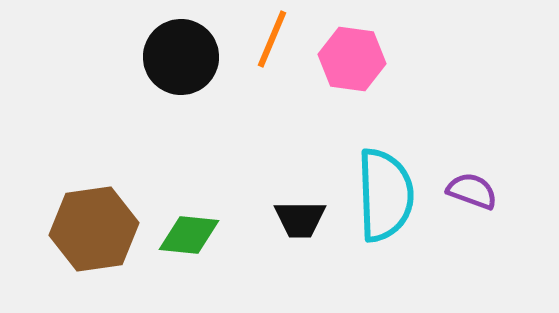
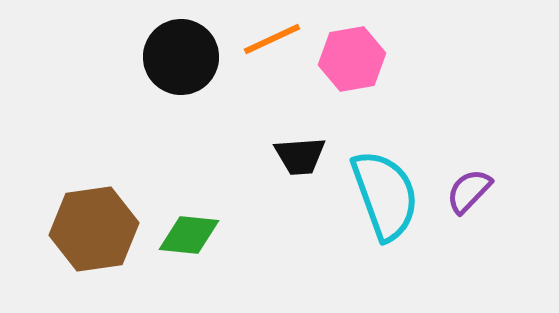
orange line: rotated 42 degrees clockwise
pink hexagon: rotated 18 degrees counterclockwise
purple semicircle: moved 3 px left; rotated 66 degrees counterclockwise
cyan semicircle: rotated 18 degrees counterclockwise
black trapezoid: moved 63 px up; rotated 4 degrees counterclockwise
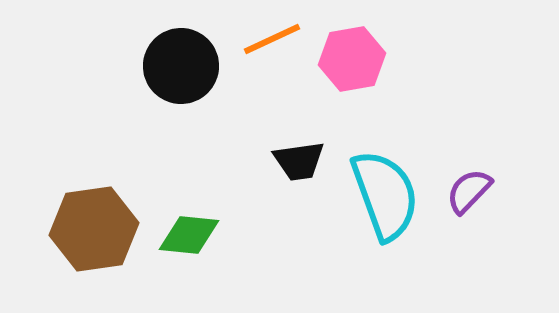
black circle: moved 9 px down
black trapezoid: moved 1 px left, 5 px down; rotated 4 degrees counterclockwise
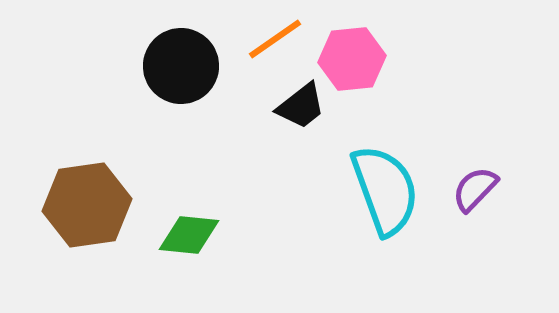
orange line: moved 3 px right; rotated 10 degrees counterclockwise
pink hexagon: rotated 4 degrees clockwise
black trapezoid: moved 2 px right, 55 px up; rotated 30 degrees counterclockwise
purple semicircle: moved 6 px right, 2 px up
cyan semicircle: moved 5 px up
brown hexagon: moved 7 px left, 24 px up
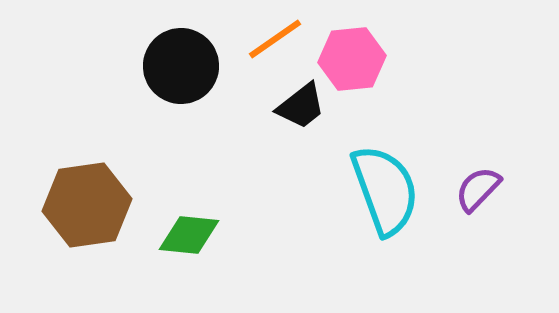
purple semicircle: moved 3 px right
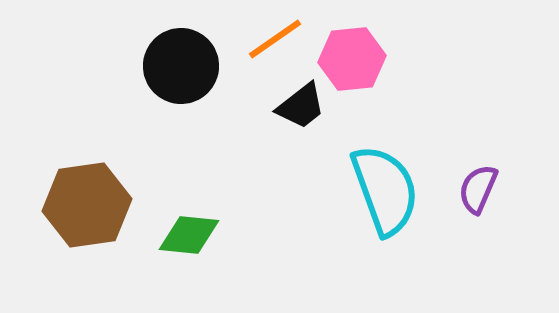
purple semicircle: rotated 21 degrees counterclockwise
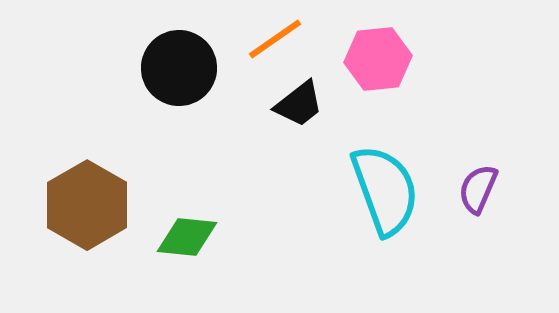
pink hexagon: moved 26 px right
black circle: moved 2 px left, 2 px down
black trapezoid: moved 2 px left, 2 px up
brown hexagon: rotated 22 degrees counterclockwise
green diamond: moved 2 px left, 2 px down
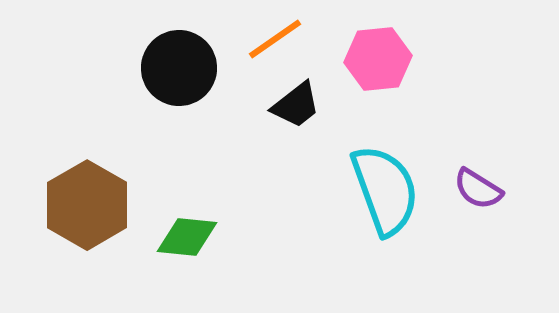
black trapezoid: moved 3 px left, 1 px down
purple semicircle: rotated 81 degrees counterclockwise
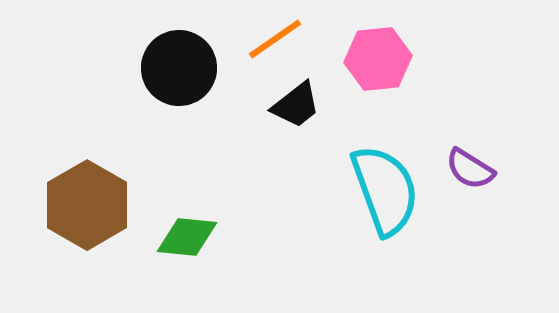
purple semicircle: moved 8 px left, 20 px up
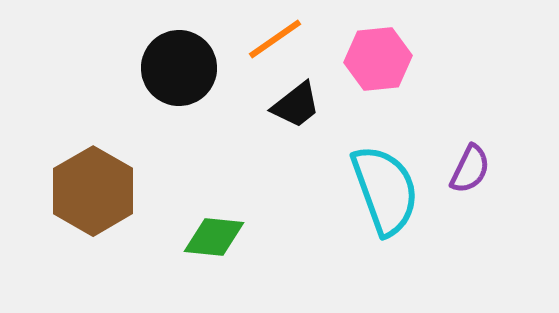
purple semicircle: rotated 96 degrees counterclockwise
brown hexagon: moved 6 px right, 14 px up
green diamond: moved 27 px right
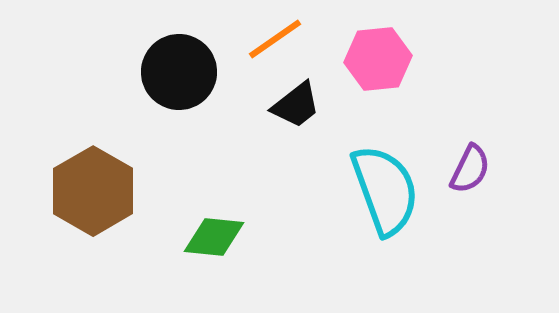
black circle: moved 4 px down
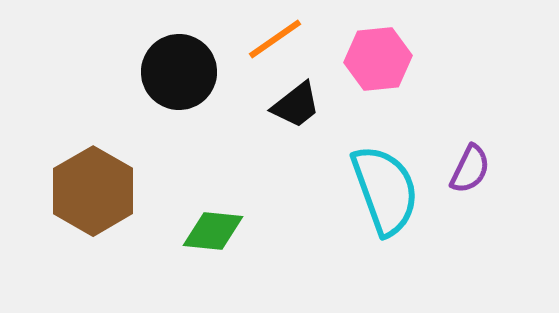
green diamond: moved 1 px left, 6 px up
